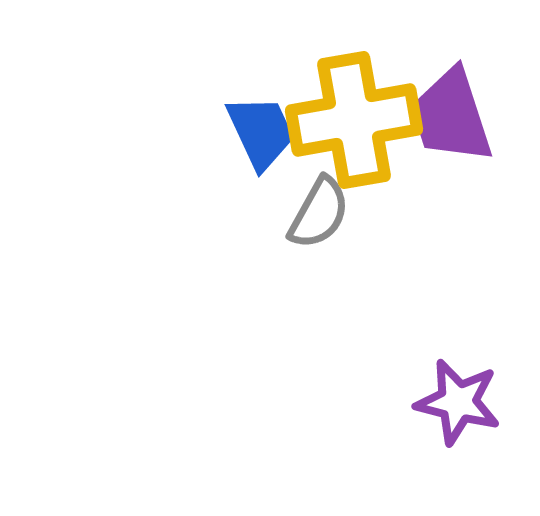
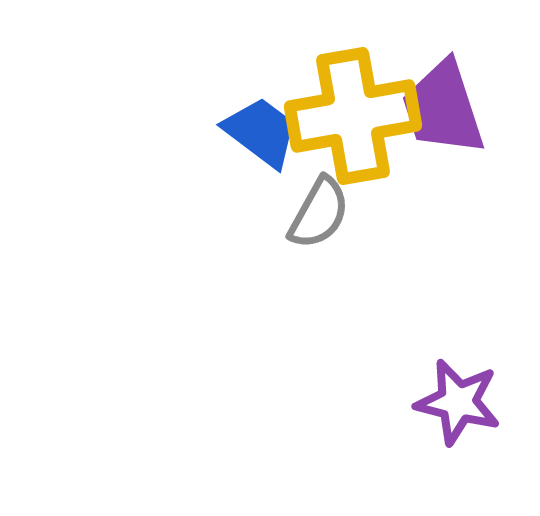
purple trapezoid: moved 8 px left, 8 px up
yellow cross: moved 1 px left, 4 px up
blue trapezoid: rotated 28 degrees counterclockwise
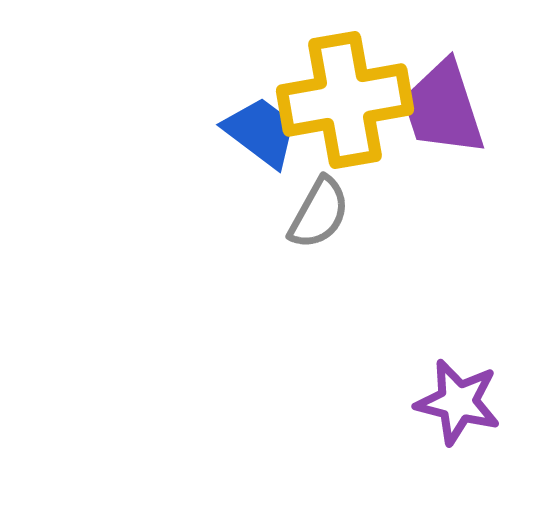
yellow cross: moved 8 px left, 16 px up
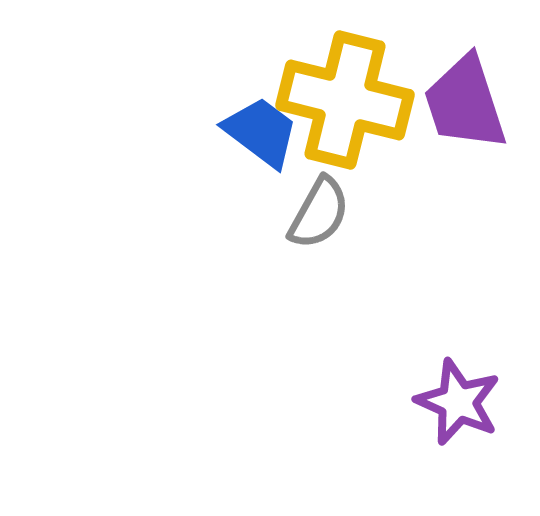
yellow cross: rotated 24 degrees clockwise
purple trapezoid: moved 22 px right, 5 px up
purple star: rotated 10 degrees clockwise
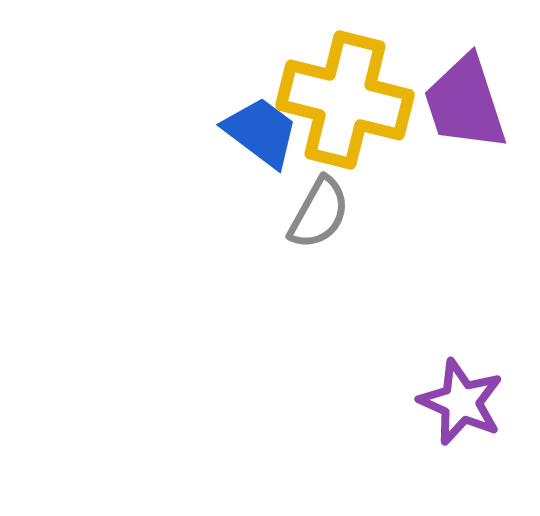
purple star: moved 3 px right
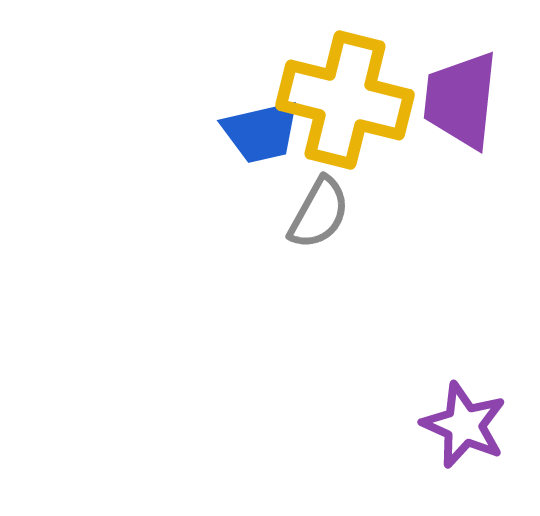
purple trapezoid: moved 4 px left, 3 px up; rotated 24 degrees clockwise
blue trapezoid: rotated 130 degrees clockwise
purple star: moved 3 px right, 23 px down
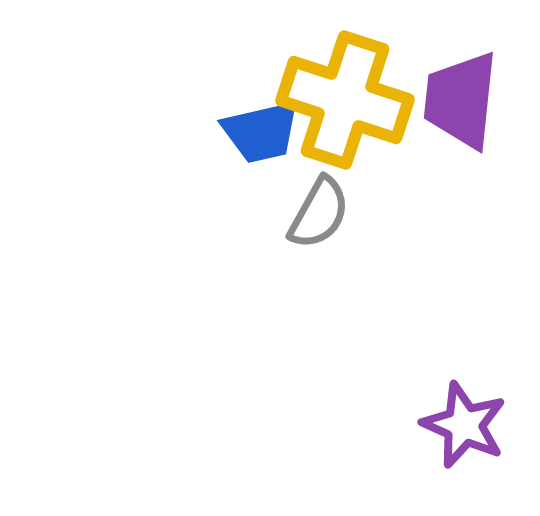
yellow cross: rotated 4 degrees clockwise
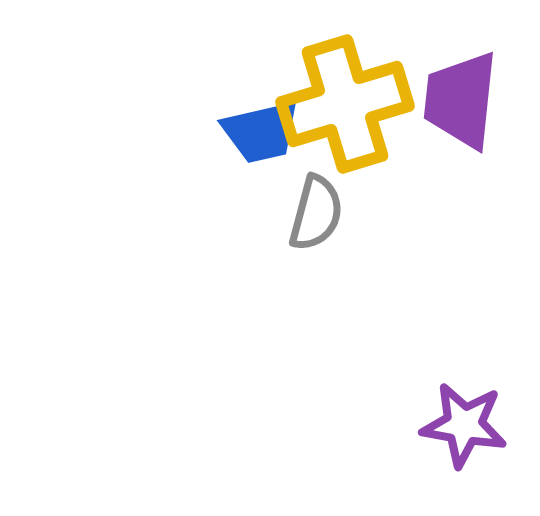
yellow cross: moved 4 px down; rotated 35 degrees counterclockwise
gray semicircle: moved 3 px left; rotated 14 degrees counterclockwise
purple star: rotated 14 degrees counterclockwise
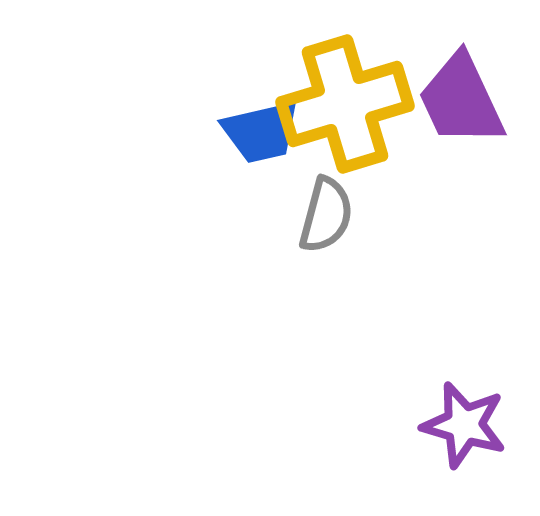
purple trapezoid: rotated 31 degrees counterclockwise
gray semicircle: moved 10 px right, 2 px down
purple star: rotated 6 degrees clockwise
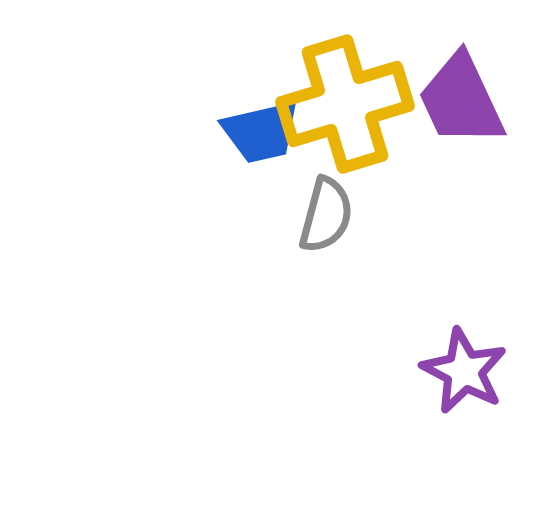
purple star: moved 54 px up; rotated 12 degrees clockwise
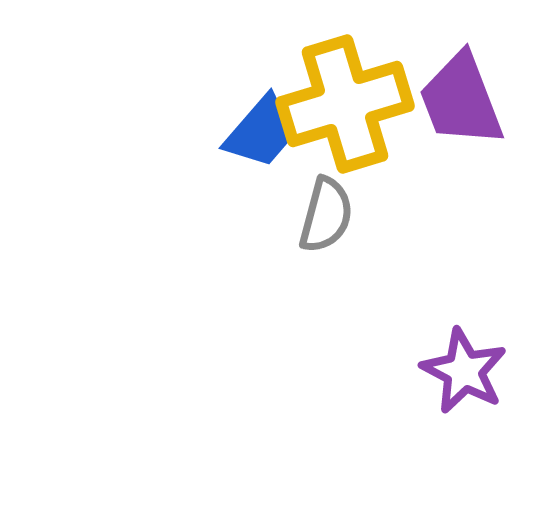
purple trapezoid: rotated 4 degrees clockwise
blue trapezoid: rotated 36 degrees counterclockwise
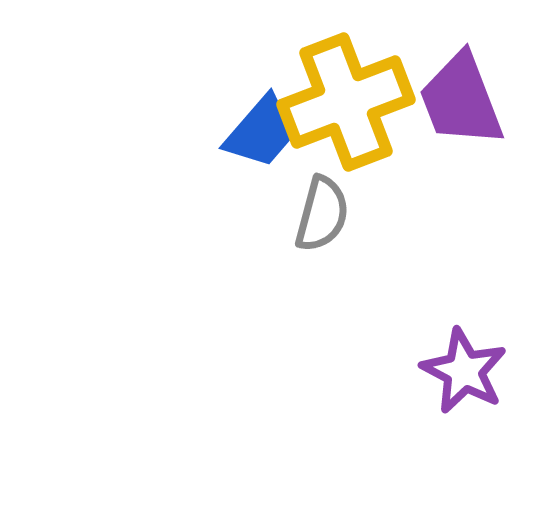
yellow cross: moved 1 px right, 2 px up; rotated 4 degrees counterclockwise
gray semicircle: moved 4 px left, 1 px up
